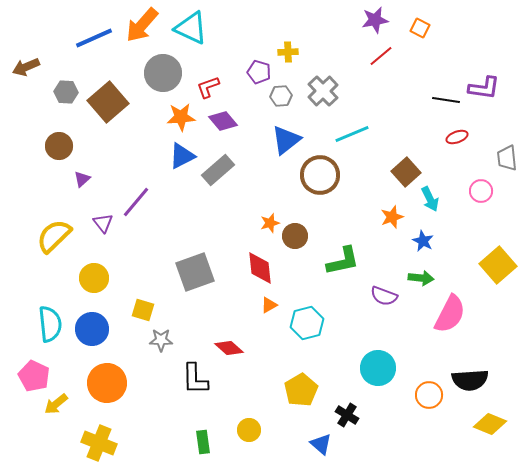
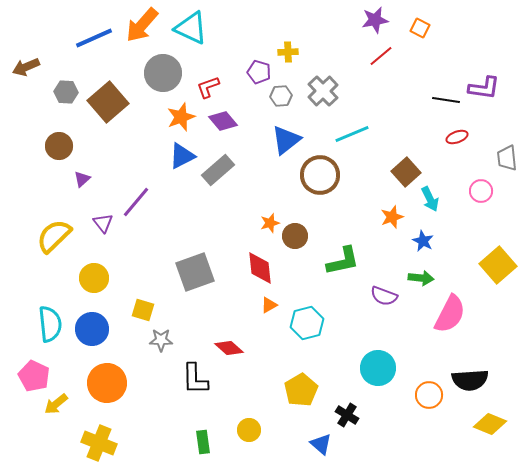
orange star at (181, 117): rotated 16 degrees counterclockwise
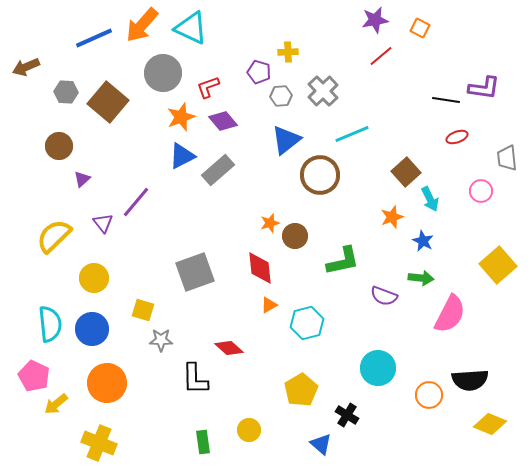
brown square at (108, 102): rotated 9 degrees counterclockwise
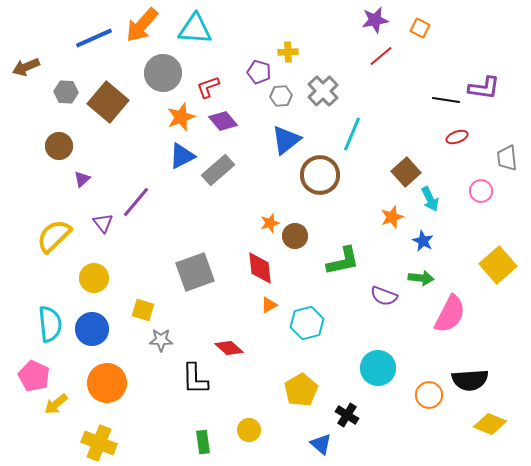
cyan triangle at (191, 28): moved 4 px right, 1 px down; rotated 21 degrees counterclockwise
cyan line at (352, 134): rotated 44 degrees counterclockwise
